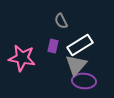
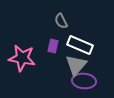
white rectangle: rotated 55 degrees clockwise
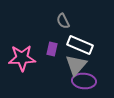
gray semicircle: moved 2 px right
purple rectangle: moved 1 px left, 3 px down
pink star: rotated 12 degrees counterclockwise
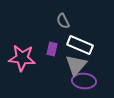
pink star: rotated 8 degrees clockwise
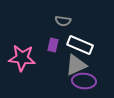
gray semicircle: rotated 56 degrees counterclockwise
purple rectangle: moved 1 px right, 4 px up
gray triangle: rotated 25 degrees clockwise
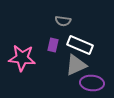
purple ellipse: moved 8 px right, 2 px down
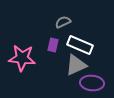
gray semicircle: moved 1 px down; rotated 147 degrees clockwise
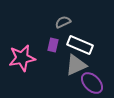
pink star: rotated 16 degrees counterclockwise
purple ellipse: rotated 40 degrees clockwise
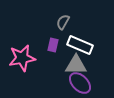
gray semicircle: rotated 35 degrees counterclockwise
gray triangle: rotated 25 degrees clockwise
purple ellipse: moved 12 px left
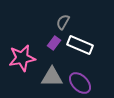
purple rectangle: moved 1 px right, 2 px up; rotated 24 degrees clockwise
gray triangle: moved 24 px left, 12 px down
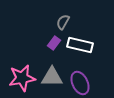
white rectangle: rotated 10 degrees counterclockwise
pink star: moved 20 px down
purple ellipse: rotated 20 degrees clockwise
